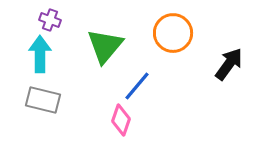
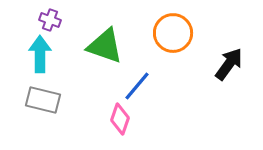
green triangle: rotated 51 degrees counterclockwise
pink diamond: moved 1 px left, 1 px up
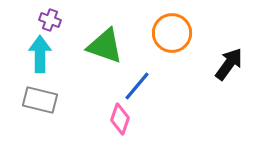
orange circle: moved 1 px left
gray rectangle: moved 3 px left
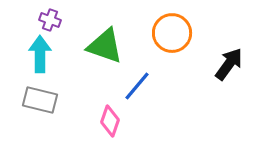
pink diamond: moved 10 px left, 2 px down
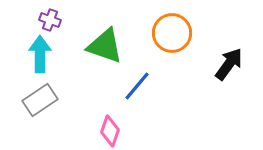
gray rectangle: rotated 48 degrees counterclockwise
pink diamond: moved 10 px down
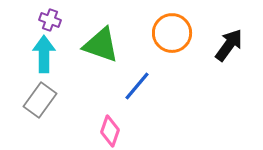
green triangle: moved 4 px left, 1 px up
cyan arrow: moved 4 px right
black arrow: moved 19 px up
gray rectangle: rotated 20 degrees counterclockwise
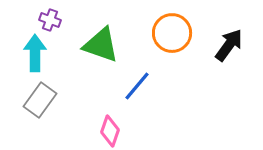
cyan arrow: moved 9 px left, 1 px up
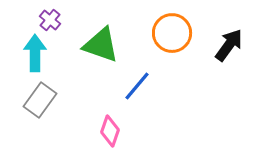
purple cross: rotated 20 degrees clockwise
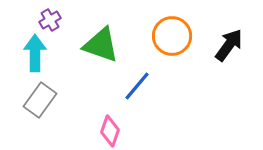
purple cross: rotated 20 degrees clockwise
orange circle: moved 3 px down
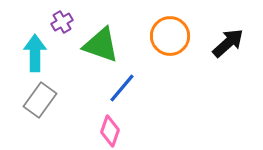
purple cross: moved 12 px right, 2 px down
orange circle: moved 2 px left
black arrow: moved 1 px left, 2 px up; rotated 12 degrees clockwise
blue line: moved 15 px left, 2 px down
